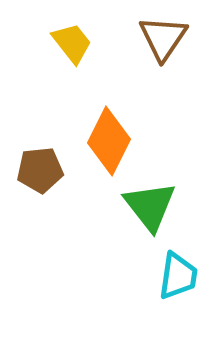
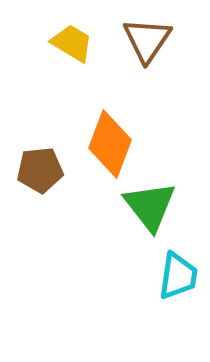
brown triangle: moved 16 px left, 2 px down
yellow trapezoid: rotated 21 degrees counterclockwise
orange diamond: moved 1 px right, 3 px down; rotated 6 degrees counterclockwise
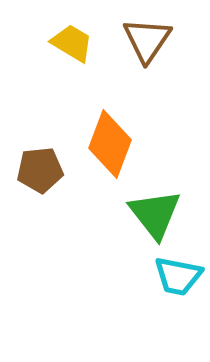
green triangle: moved 5 px right, 8 px down
cyan trapezoid: rotated 93 degrees clockwise
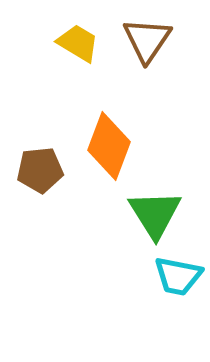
yellow trapezoid: moved 6 px right
orange diamond: moved 1 px left, 2 px down
green triangle: rotated 6 degrees clockwise
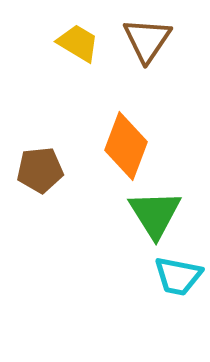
orange diamond: moved 17 px right
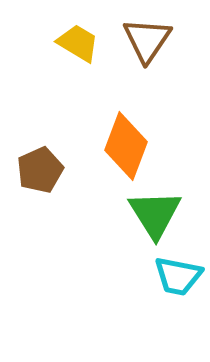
brown pentagon: rotated 18 degrees counterclockwise
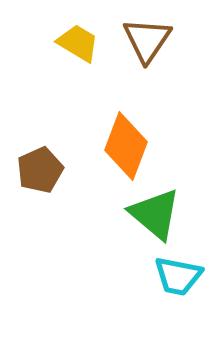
green triangle: rotated 18 degrees counterclockwise
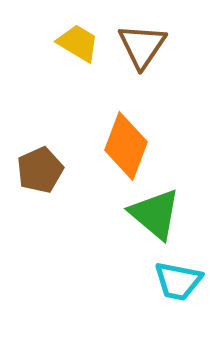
brown triangle: moved 5 px left, 6 px down
cyan trapezoid: moved 5 px down
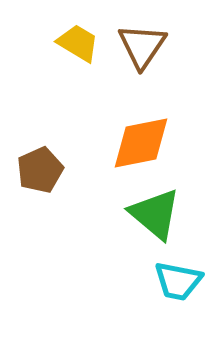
orange diamond: moved 15 px right, 3 px up; rotated 58 degrees clockwise
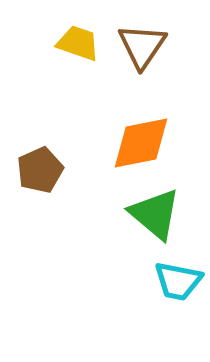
yellow trapezoid: rotated 12 degrees counterclockwise
